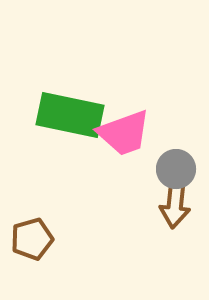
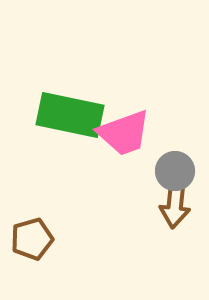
gray circle: moved 1 px left, 2 px down
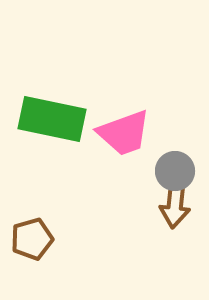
green rectangle: moved 18 px left, 4 px down
